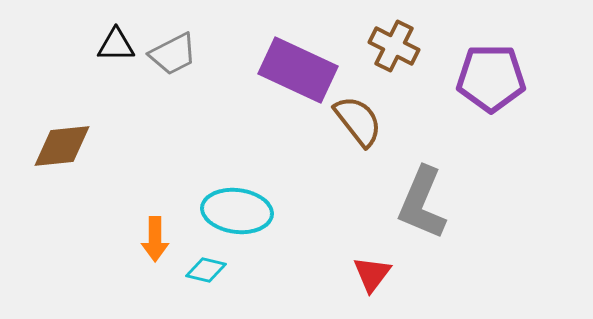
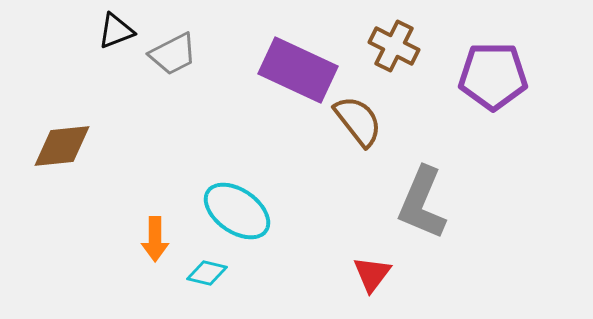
black triangle: moved 14 px up; rotated 21 degrees counterclockwise
purple pentagon: moved 2 px right, 2 px up
cyan ellipse: rotated 28 degrees clockwise
cyan diamond: moved 1 px right, 3 px down
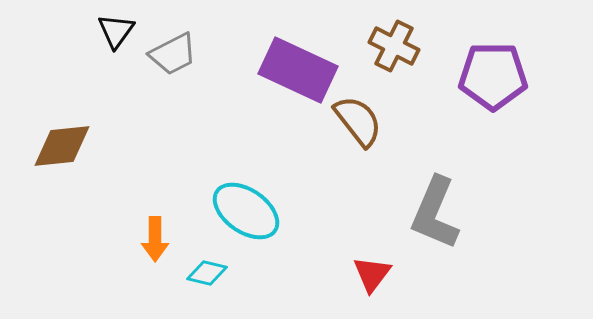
black triangle: rotated 33 degrees counterclockwise
gray L-shape: moved 13 px right, 10 px down
cyan ellipse: moved 9 px right
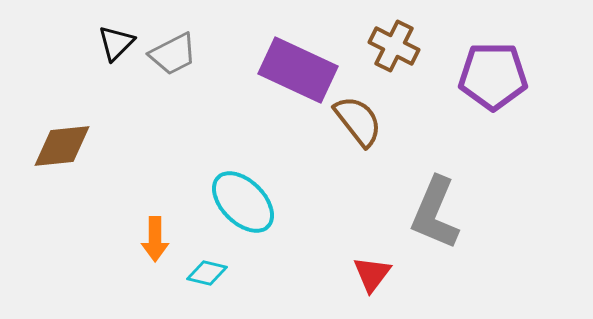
black triangle: moved 12 px down; rotated 9 degrees clockwise
cyan ellipse: moved 3 px left, 9 px up; rotated 10 degrees clockwise
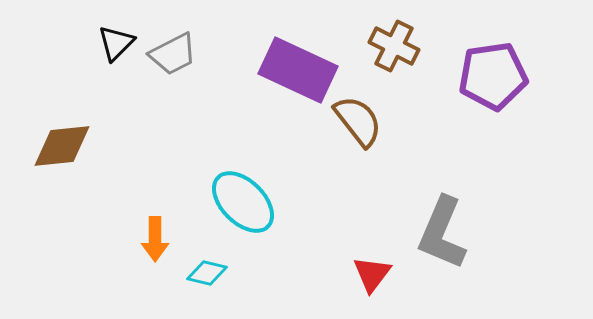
purple pentagon: rotated 8 degrees counterclockwise
gray L-shape: moved 7 px right, 20 px down
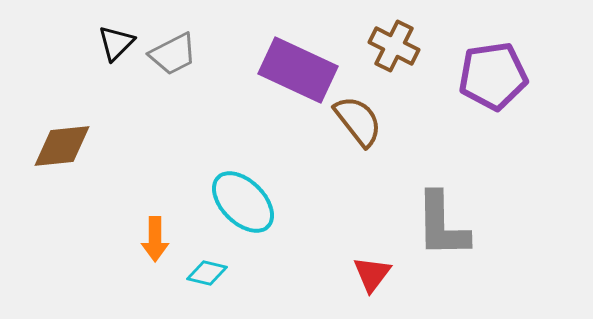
gray L-shape: moved 8 px up; rotated 24 degrees counterclockwise
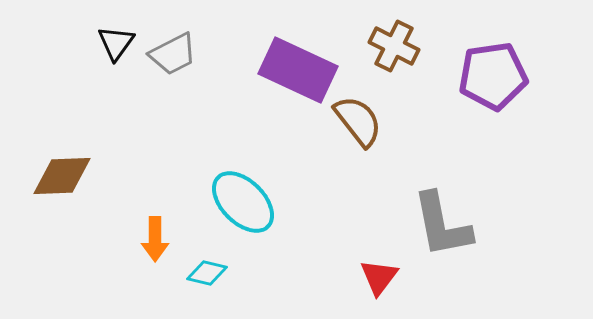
black triangle: rotated 9 degrees counterclockwise
brown diamond: moved 30 px down; rotated 4 degrees clockwise
gray L-shape: rotated 10 degrees counterclockwise
red triangle: moved 7 px right, 3 px down
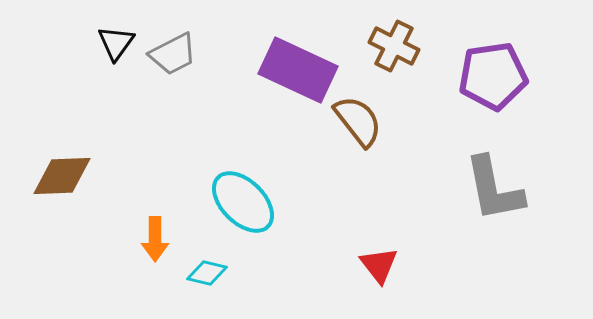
gray L-shape: moved 52 px right, 36 px up
red triangle: moved 12 px up; rotated 15 degrees counterclockwise
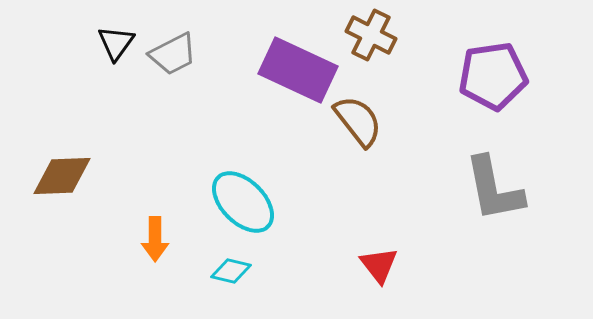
brown cross: moved 23 px left, 11 px up
cyan diamond: moved 24 px right, 2 px up
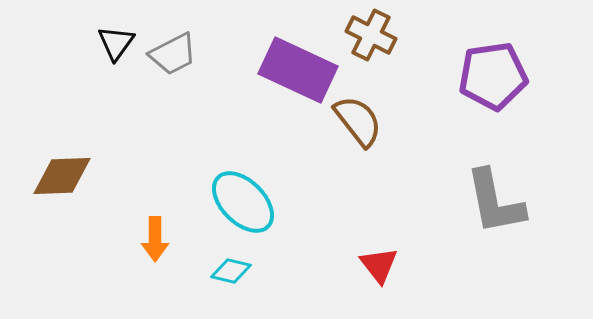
gray L-shape: moved 1 px right, 13 px down
